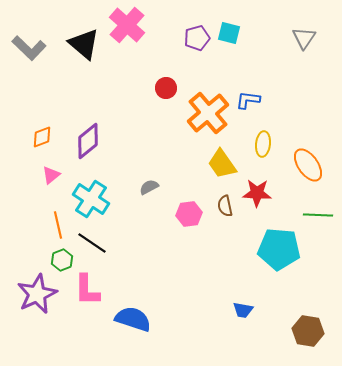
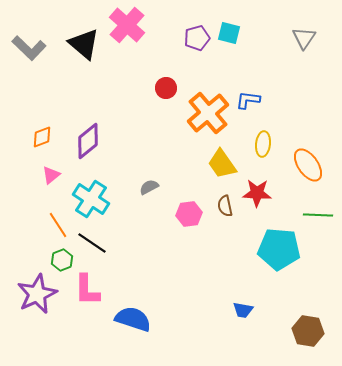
orange line: rotated 20 degrees counterclockwise
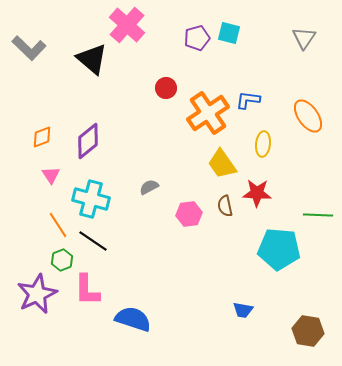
black triangle: moved 8 px right, 15 px down
orange cross: rotated 6 degrees clockwise
orange ellipse: moved 49 px up
pink triangle: rotated 24 degrees counterclockwise
cyan cross: rotated 18 degrees counterclockwise
black line: moved 1 px right, 2 px up
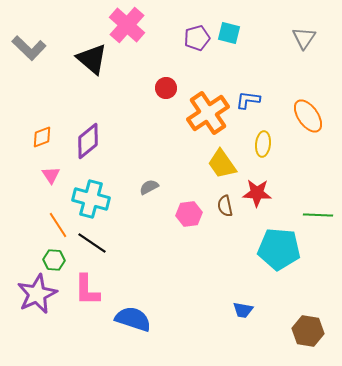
black line: moved 1 px left, 2 px down
green hexagon: moved 8 px left; rotated 25 degrees clockwise
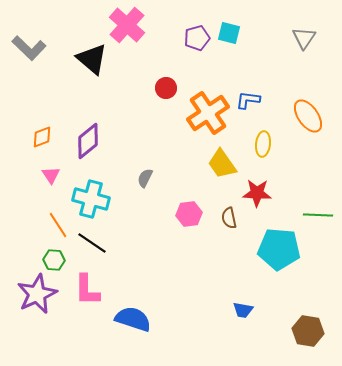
gray semicircle: moved 4 px left, 9 px up; rotated 36 degrees counterclockwise
brown semicircle: moved 4 px right, 12 px down
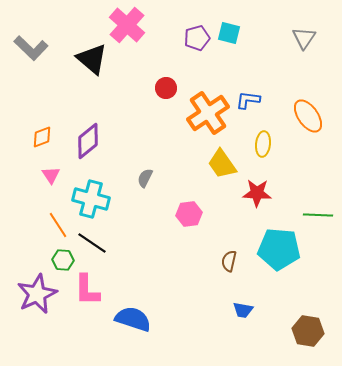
gray L-shape: moved 2 px right
brown semicircle: moved 43 px down; rotated 25 degrees clockwise
green hexagon: moved 9 px right
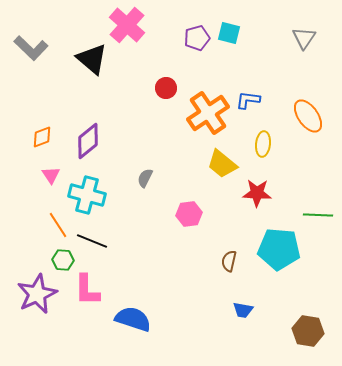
yellow trapezoid: rotated 16 degrees counterclockwise
cyan cross: moved 4 px left, 4 px up
black line: moved 2 px up; rotated 12 degrees counterclockwise
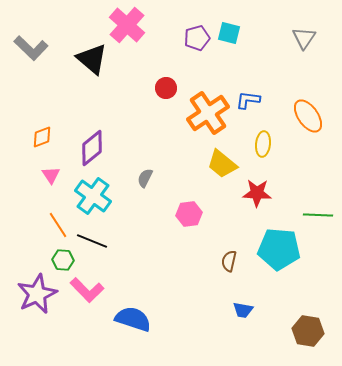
purple diamond: moved 4 px right, 7 px down
cyan cross: moved 6 px right, 1 px down; rotated 21 degrees clockwise
pink L-shape: rotated 44 degrees counterclockwise
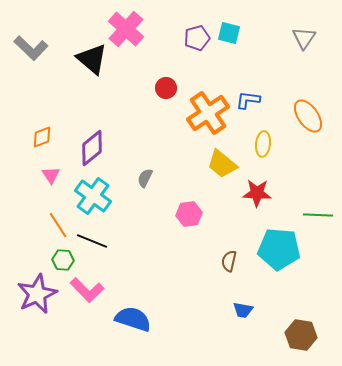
pink cross: moved 1 px left, 4 px down
brown hexagon: moved 7 px left, 4 px down
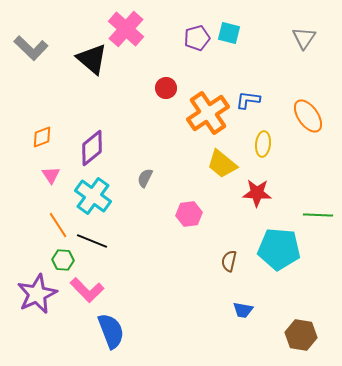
blue semicircle: moved 22 px left, 12 px down; rotated 51 degrees clockwise
